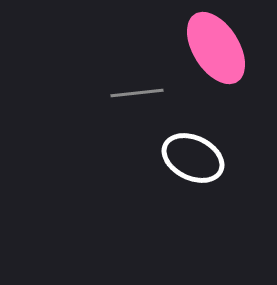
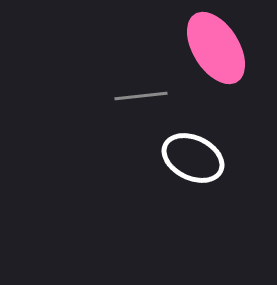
gray line: moved 4 px right, 3 px down
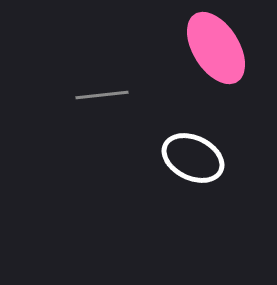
gray line: moved 39 px left, 1 px up
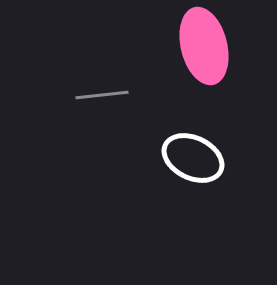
pink ellipse: moved 12 px left, 2 px up; rotated 18 degrees clockwise
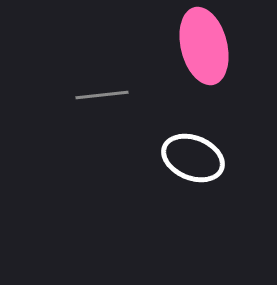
white ellipse: rotated 4 degrees counterclockwise
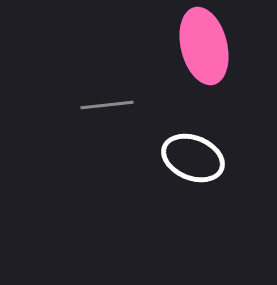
gray line: moved 5 px right, 10 px down
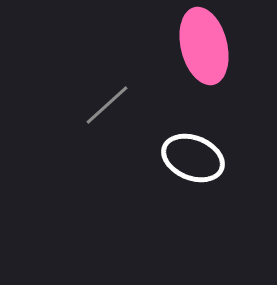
gray line: rotated 36 degrees counterclockwise
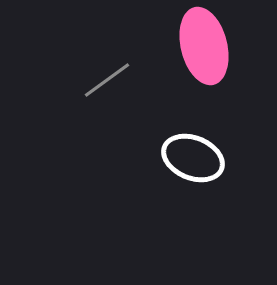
gray line: moved 25 px up; rotated 6 degrees clockwise
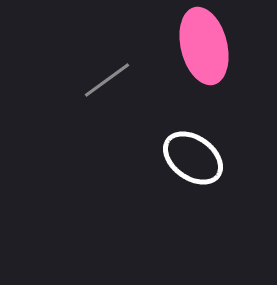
white ellipse: rotated 14 degrees clockwise
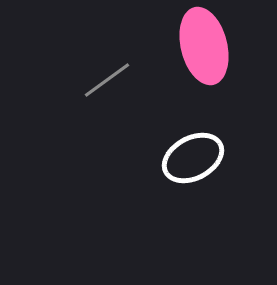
white ellipse: rotated 64 degrees counterclockwise
